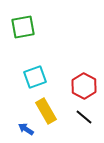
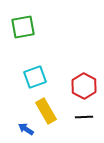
black line: rotated 42 degrees counterclockwise
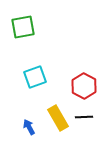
yellow rectangle: moved 12 px right, 7 px down
blue arrow: moved 3 px right, 2 px up; rotated 28 degrees clockwise
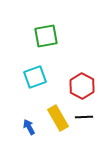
green square: moved 23 px right, 9 px down
red hexagon: moved 2 px left
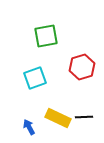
cyan square: moved 1 px down
red hexagon: moved 19 px up; rotated 15 degrees clockwise
yellow rectangle: rotated 35 degrees counterclockwise
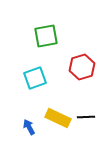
black line: moved 2 px right
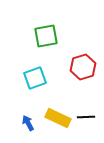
red hexagon: moved 1 px right
blue arrow: moved 1 px left, 4 px up
